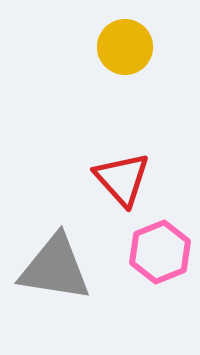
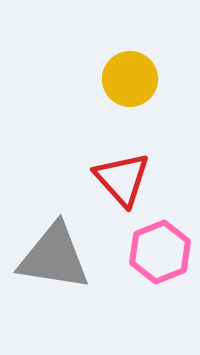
yellow circle: moved 5 px right, 32 px down
gray triangle: moved 1 px left, 11 px up
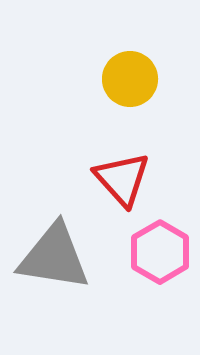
pink hexagon: rotated 8 degrees counterclockwise
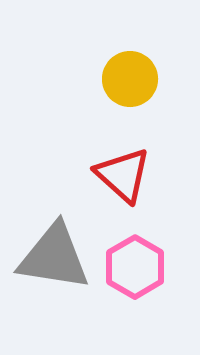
red triangle: moved 1 px right, 4 px up; rotated 6 degrees counterclockwise
pink hexagon: moved 25 px left, 15 px down
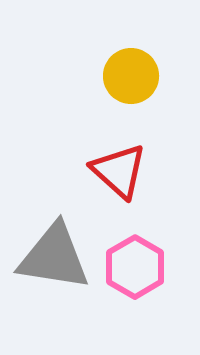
yellow circle: moved 1 px right, 3 px up
red triangle: moved 4 px left, 4 px up
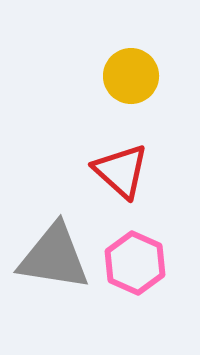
red triangle: moved 2 px right
pink hexagon: moved 4 px up; rotated 6 degrees counterclockwise
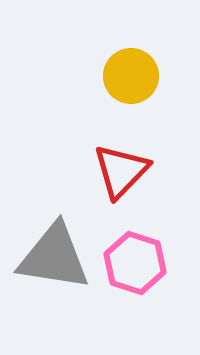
red triangle: rotated 32 degrees clockwise
pink hexagon: rotated 6 degrees counterclockwise
